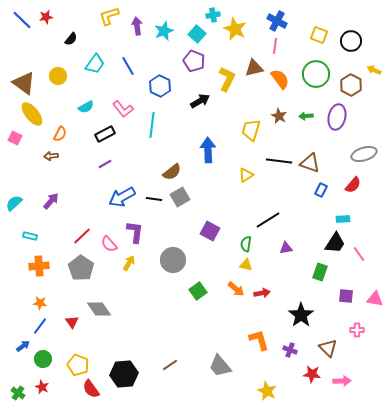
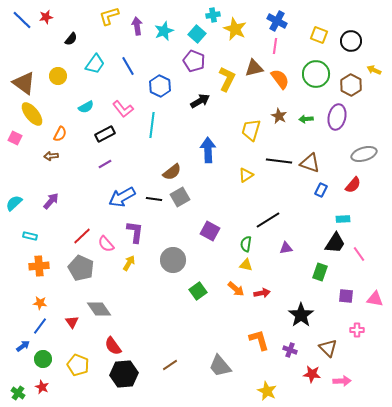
green arrow at (306, 116): moved 3 px down
pink semicircle at (109, 244): moved 3 px left
gray pentagon at (81, 268): rotated 10 degrees counterclockwise
red semicircle at (91, 389): moved 22 px right, 43 px up
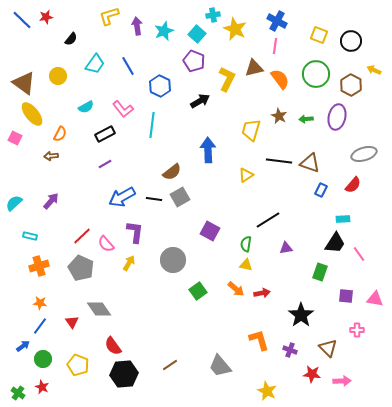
orange cross at (39, 266): rotated 12 degrees counterclockwise
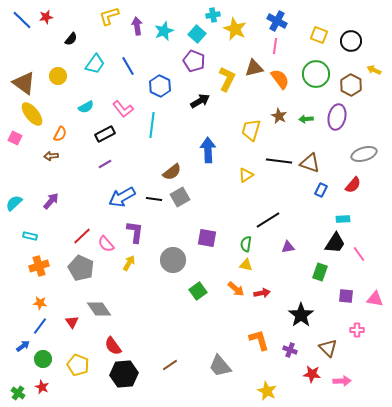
purple square at (210, 231): moved 3 px left, 7 px down; rotated 18 degrees counterclockwise
purple triangle at (286, 248): moved 2 px right, 1 px up
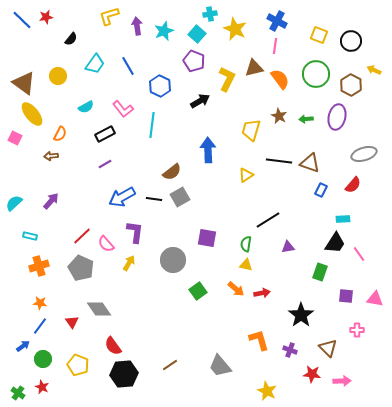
cyan cross at (213, 15): moved 3 px left, 1 px up
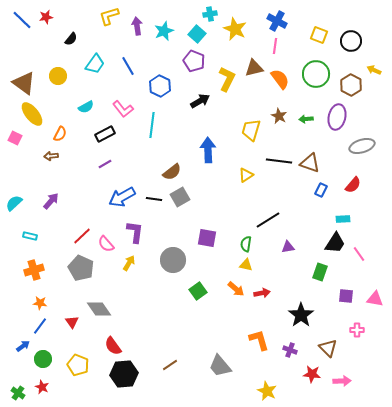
gray ellipse at (364, 154): moved 2 px left, 8 px up
orange cross at (39, 266): moved 5 px left, 4 px down
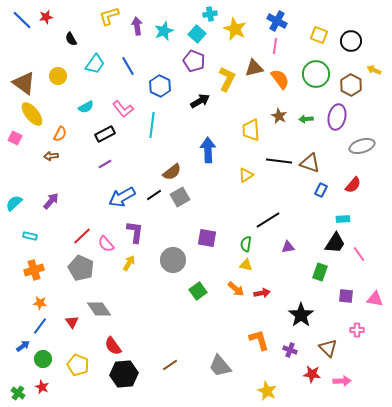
black semicircle at (71, 39): rotated 112 degrees clockwise
yellow trapezoid at (251, 130): rotated 20 degrees counterclockwise
black line at (154, 199): moved 4 px up; rotated 42 degrees counterclockwise
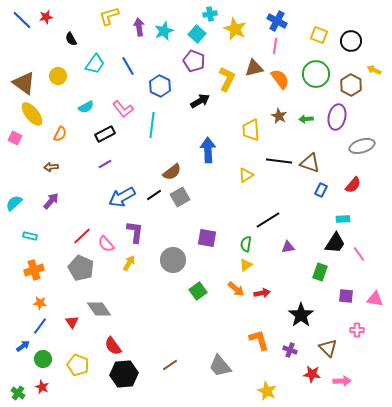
purple arrow at (137, 26): moved 2 px right, 1 px down
brown arrow at (51, 156): moved 11 px down
yellow triangle at (246, 265): rotated 48 degrees counterclockwise
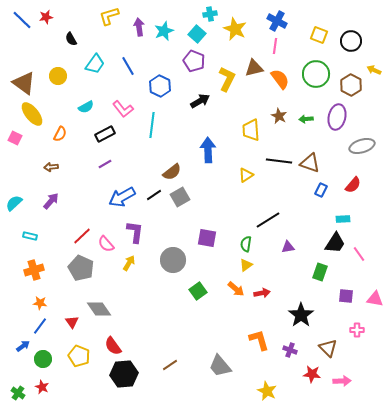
yellow pentagon at (78, 365): moved 1 px right, 9 px up
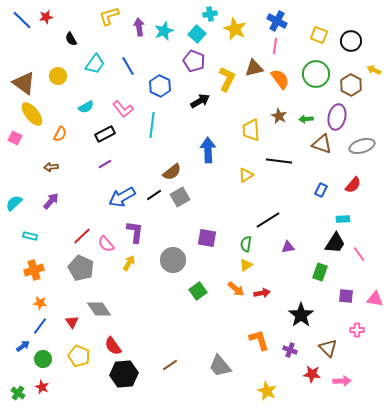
brown triangle at (310, 163): moved 12 px right, 19 px up
